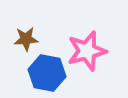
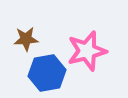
blue hexagon: rotated 21 degrees counterclockwise
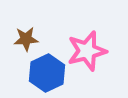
blue hexagon: rotated 15 degrees counterclockwise
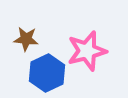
brown star: rotated 10 degrees clockwise
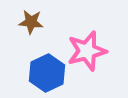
brown star: moved 5 px right, 17 px up
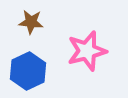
blue hexagon: moved 19 px left, 2 px up
